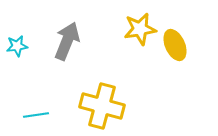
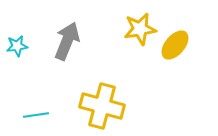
yellow ellipse: rotated 64 degrees clockwise
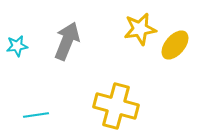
yellow cross: moved 14 px right
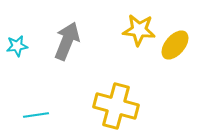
yellow star: moved 1 px left, 1 px down; rotated 16 degrees clockwise
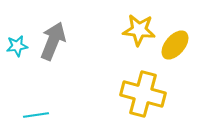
gray arrow: moved 14 px left
yellow cross: moved 27 px right, 12 px up
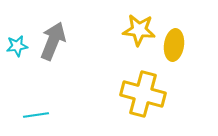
yellow ellipse: moved 1 px left; rotated 32 degrees counterclockwise
